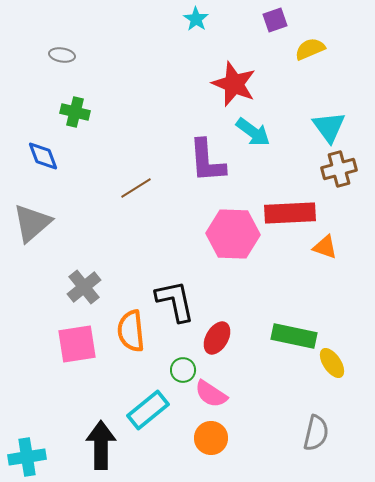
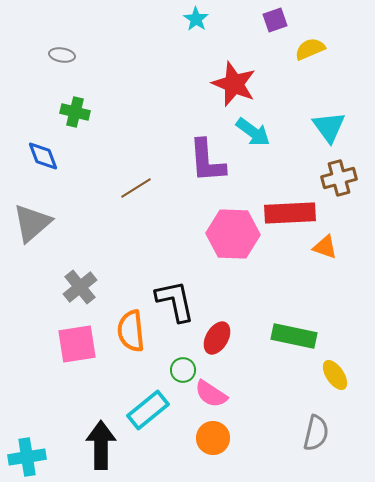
brown cross: moved 9 px down
gray cross: moved 4 px left
yellow ellipse: moved 3 px right, 12 px down
orange circle: moved 2 px right
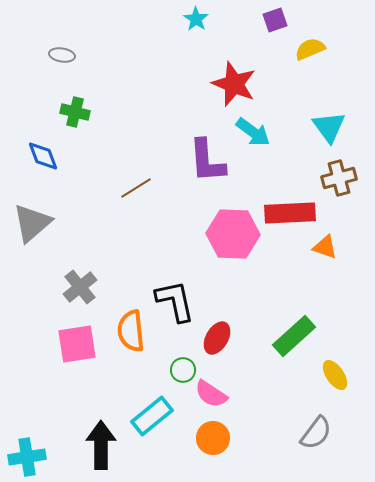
green rectangle: rotated 54 degrees counterclockwise
cyan rectangle: moved 4 px right, 6 px down
gray semicircle: rotated 24 degrees clockwise
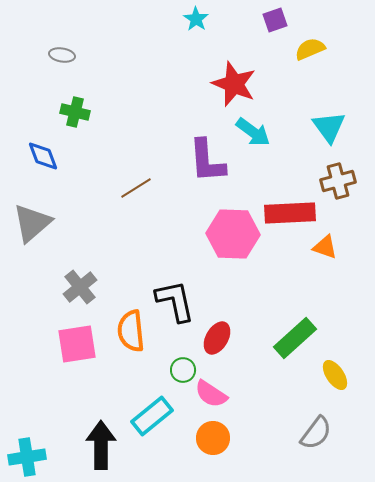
brown cross: moved 1 px left, 3 px down
green rectangle: moved 1 px right, 2 px down
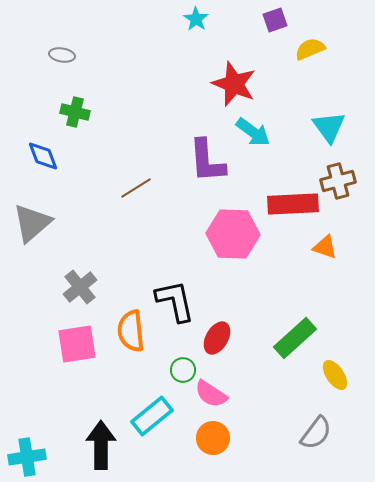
red rectangle: moved 3 px right, 9 px up
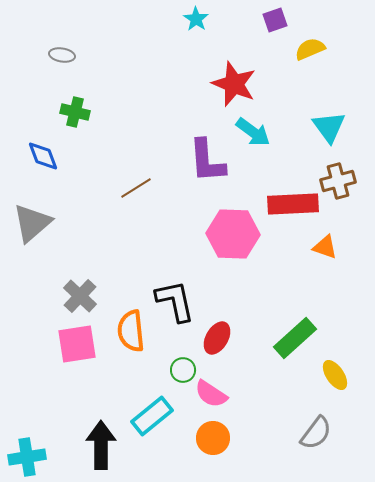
gray cross: moved 9 px down; rotated 8 degrees counterclockwise
